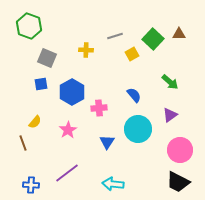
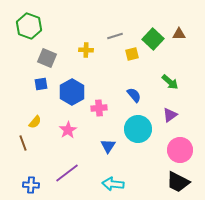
yellow square: rotated 16 degrees clockwise
blue triangle: moved 1 px right, 4 px down
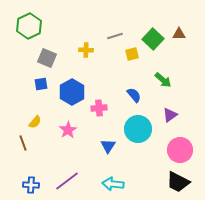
green hexagon: rotated 15 degrees clockwise
green arrow: moved 7 px left, 2 px up
purple line: moved 8 px down
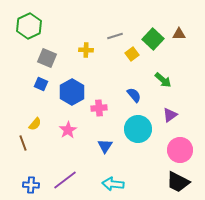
yellow square: rotated 24 degrees counterclockwise
blue square: rotated 32 degrees clockwise
yellow semicircle: moved 2 px down
blue triangle: moved 3 px left
purple line: moved 2 px left, 1 px up
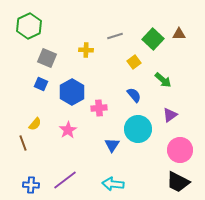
yellow square: moved 2 px right, 8 px down
blue triangle: moved 7 px right, 1 px up
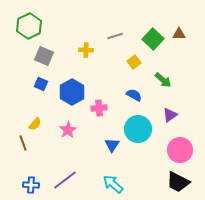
gray square: moved 3 px left, 2 px up
blue semicircle: rotated 21 degrees counterclockwise
cyan arrow: rotated 35 degrees clockwise
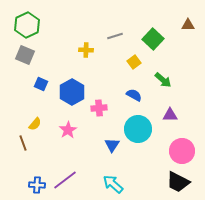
green hexagon: moved 2 px left, 1 px up
brown triangle: moved 9 px right, 9 px up
gray square: moved 19 px left, 1 px up
purple triangle: rotated 35 degrees clockwise
pink circle: moved 2 px right, 1 px down
blue cross: moved 6 px right
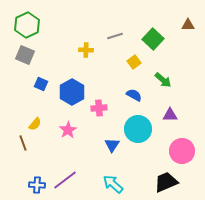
black trapezoid: moved 12 px left; rotated 130 degrees clockwise
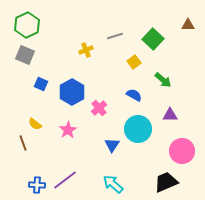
yellow cross: rotated 24 degrees counterclockwise
pink cross: rotated 35 degrees counterclockwise
yellow semicircle: rotated 88 degrees clockwise
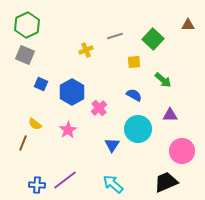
yellow square: rotated 32 degrees clockwise
brown line: rotated 42 degrees clockwise
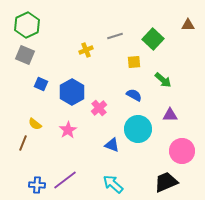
blue triangle: rotated 42 degrees counterclockwise
